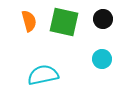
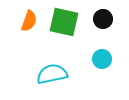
orange semicircle: rotated 35 degrees clockwise
cyan semicircle: moved 9 px right, 1 px up
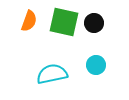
black circle: moved 9 px left, 4 px down
cyan circle: moved 6 px left, 6 px down
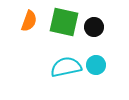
black circle: moved 4 px down
cyan semicircle: moved 14 px right, 7 px up
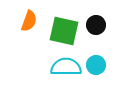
green square: moved 9 px down
black circle: moved 2 px right, 2 px up
cyan semicircle: rotated 12 degrees clockwise
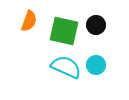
cyan semicircle: rotated 24 degrees clockwise
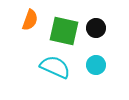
orange semicircle: moved 1 px right, 1 px up
black circle: moved 3 px down
cyan semicircle: moved 11 px left
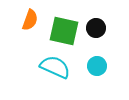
cyan circle: moved 1 px right, 1 px down
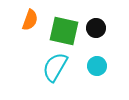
cyan semicircle: rotated 84 degrees counterclockwise
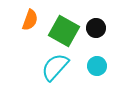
green square: rotated 16 degrees clockwise
cyan semicircle: rotated 12 degrees clockwise
